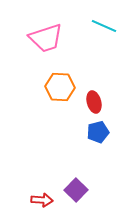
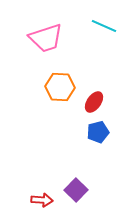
red ellipse: rotated 50 degrees clockwise
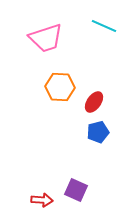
purple square: rotated 20 degrees counterclockwise
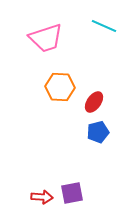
purple square: moved 4 px left, 3 px down; rotated 35 degrees counterclockwise
red arrow: moved 3 px up
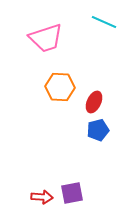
cyan line: moved 4 px up
red ellipse: rotated 10 degrees counterclockwise
blue pentagon: moved 2 px up
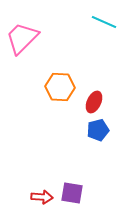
pink trapezoid: moved 24 px left; rotated 153 degrees clockwise
purple square: rotated 20 degrees clockwise
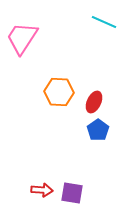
pink trapezoid: rotated 12 degrees counterclockwise
orange hexagon: moved 1 px left, 5 px down
blue pentagon: rotated 20 degrees counterclockwise
red arrow: moved 7 px up
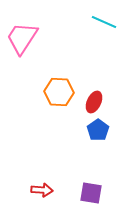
purple square: moved 19 px right
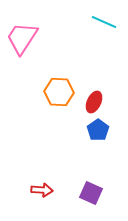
purple square: rotated 15 degrees clockwise
